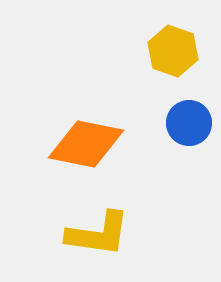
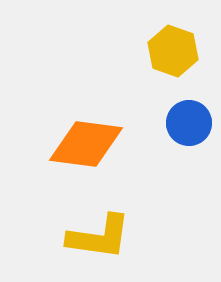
orange diamond: rotated 4 degrees counterclockwise
yellow L-shape: moved 1 px right, 3 px down
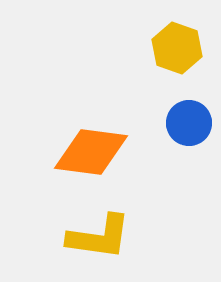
yellow hexagon: moved 4 px right, 3 px up
orange diamond: moved 5 px right, 8 px down
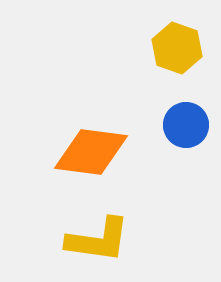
blue circle: moved 3 px left, 2 px down
yellow L-shape: moved 1 px left, 3 px down
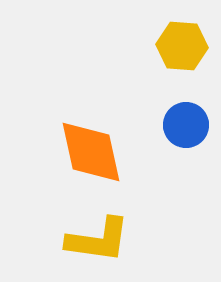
yellow hexagon: moved 5 px right, 2 px up; rotated 15 degrees counterclockwise
orange diamond: rotated 70 degrees clockwise
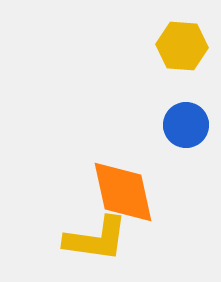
orange diamond: moved 32 px right, 40 px down
yellow L-shape: moved 2 px left, 1 px up
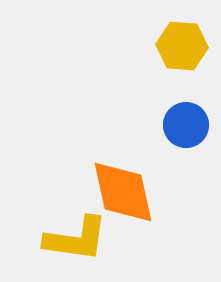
yellow L-shape: moved 20 px left
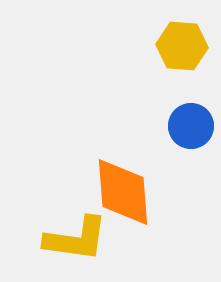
blue circle: moved 5 px right, 1 px down
orange diamond: rotated 8 degrees clockwise
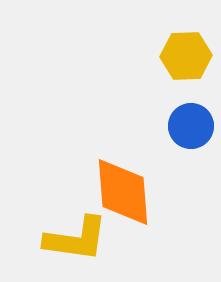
yellow hexagon: moved 4 px right, 10 px down; rotated 6 degrees counterclockwise
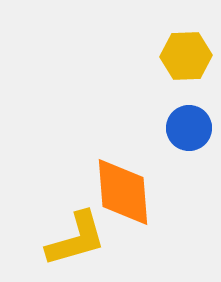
blue circle: moved 2 px left, 2 px down
yellow L-shape: rotated 24 degrees counterclockwise
